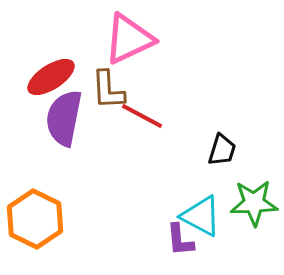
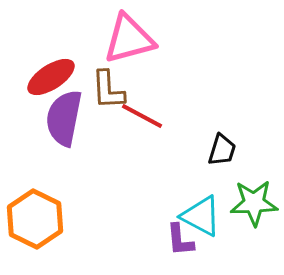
pink triangle: rotated 10 degrees clockwise
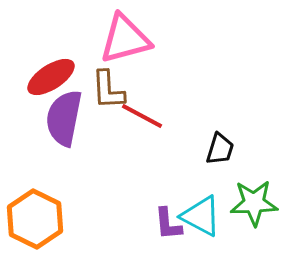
pink triangle: moved 4 px left
black trapezoid: moved 2 px left, 1 px up
purple L-shape: moved 12 px left, 16 px up
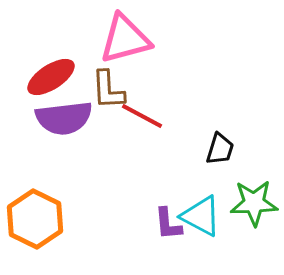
purple semicircle: rotated 108 degrees counterclockwise
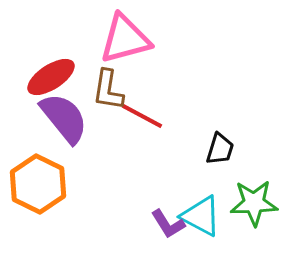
brown L-shape: rotated 12 degrees clockwise
purple semicircle: rotated 122 degrees counterclockwise
orange hexagon: moved 3 px right, 35 px up
purple L-shape: rotated 27 degrees counterclockwise
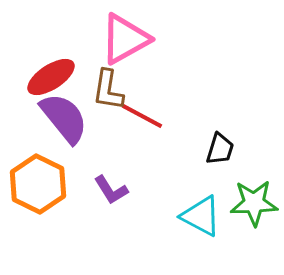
pink triangle: rotated 14 degrees counterclockwise
purple L-shape: moved 57 px left, 34 px up
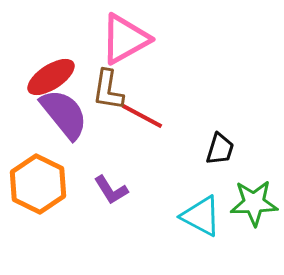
purple semicircle: moved 4 px up
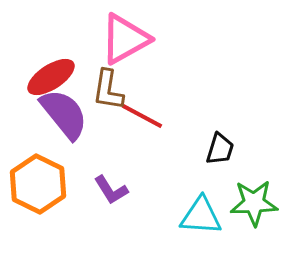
cyan triangle: rotated 24 degrees counterclockwise
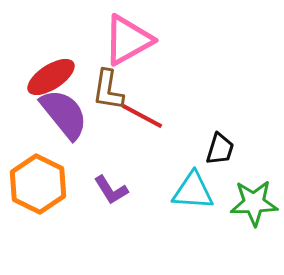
pink triangle: moved 3 px right, 1 px down
cyan triangle: moved 8 px left, 25 px up
